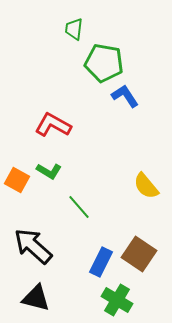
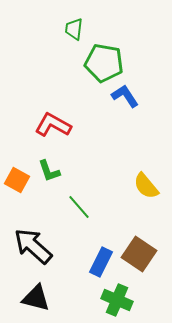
green L-shape: rotated 40 degrees clockwise
green cross: rotated 8 degrees counterclockwise
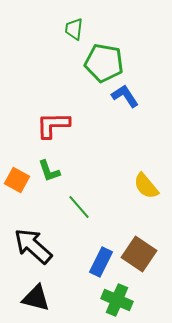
red L-shape: rotated 30 degrees counterclockwise
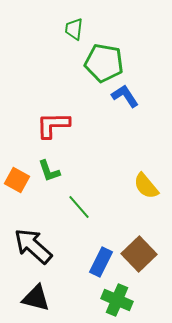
brown square: rotated 12 degrees clockwise
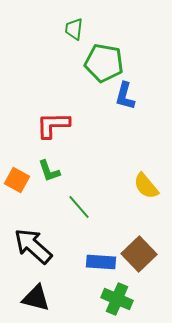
blue L-shape: rotated 132 degrees counterclockwise
blue rectangle: rotated 68 degrees clockwise
green cross: moved 1 px up
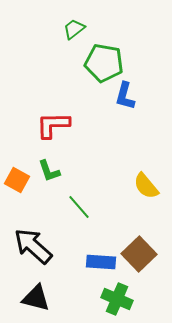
green trapezoid: rotated 45 degrees clockwise
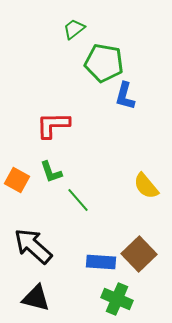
green L-shape: moved 2 px right, 1 px down
green line: moved 1 px left, 7 px up
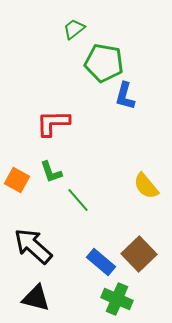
red L-shape: moved 2 px up
blue rectangle: rotated 36 degrees clockwise
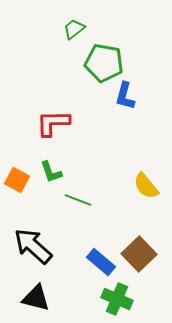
green line: rotated 28 degrees counterclockwise
